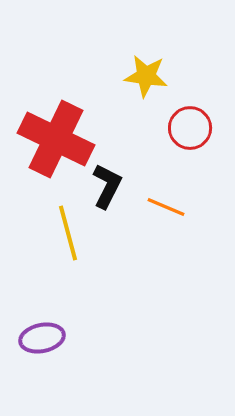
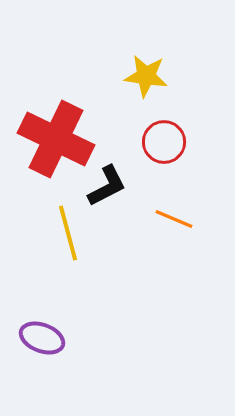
red circle: moved 26 px left, 14 px down
black L-shape: rotated 36 degrees clockwise
orange line: moved 8 px right, 12 px down
purple ellipse: rotated 33 degrees clockwise
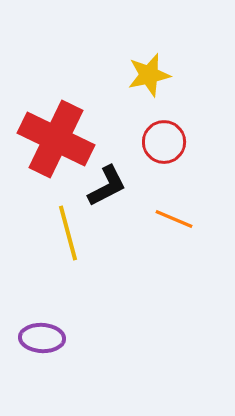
yellow star: moved 3 px right, 1 px up; rotated 21 degrees counterclockwise
purple ellipse: rotated 18 degrees counterclockwise
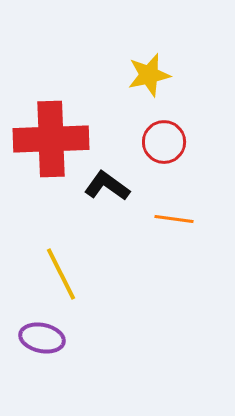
red cross: moved 5 px left; rotated 28 degrees counterclockwise
black L-shape: rotated 117 degrees counterclockwise
orange line: rotated 15 degrees counterclockwise
yellow line: moved 7 px left, 41 px down; rotated 12 degrees counterclockwise
purple ellipse: rotated 9 degrees clockwise
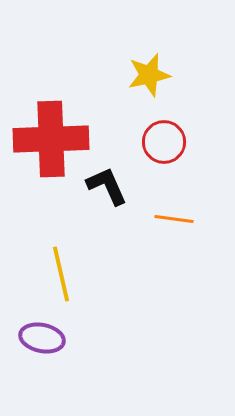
black L-shape: rotated 30 degrees clockwise
yellow line: rotated 14 degrees clockwise
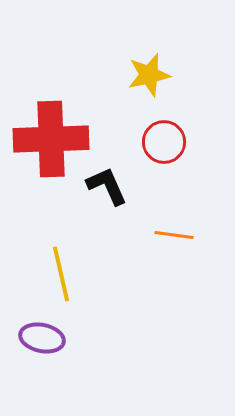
orange line: moved 16 px down
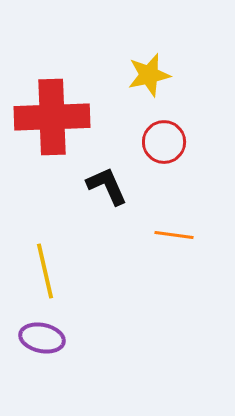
red cross: moved 1 px right, 22 px up
yellow line: moved 16 px left, 3 px up
